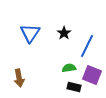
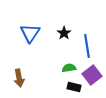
blue line: rotated 35 degrees counterclockwise
purple square: rotated 30 degrees clockwise
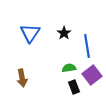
brown arrow: moved 3 px right
black rectangle: rotated 56 degrees clockwise
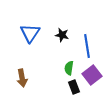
black star: moved 2 px left, 2 px down; rotated 24 degrees counterclockwise
green semicircle: rotated 72 degrees counterclockwise
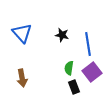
blue triangle: moved 8 px left; rotated 15 degrees counterclockwise
blue line: moved 1 px right, 2 px up
purple square: moved 3 px up
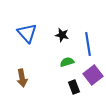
blue triangle: moved 5 px right
green semicircle: moved 2 px left, 6 px up; rotated 64 degrees clockwise
purple square: moved 1 px right, 3 px down
